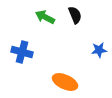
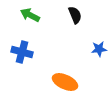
green arrow: moved 15 px left, 2 px up
blue star: moved 1 px up
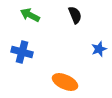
blue star: rotated 14 degrees counterclockwise
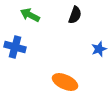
black semicircle: rotated 42 degrees clockwise
blue cross: moved 7 px left, 5 px up
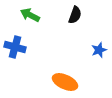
blue star: moved 1 px down
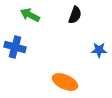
blue star: rotated 21 degrees clockwise
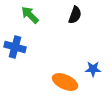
green arrow: rotated 18 degrees clockwise
blue star: moved 6 px left, 19 px down
